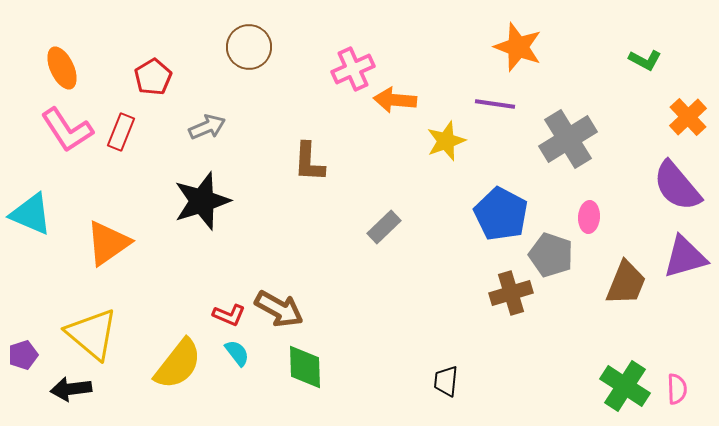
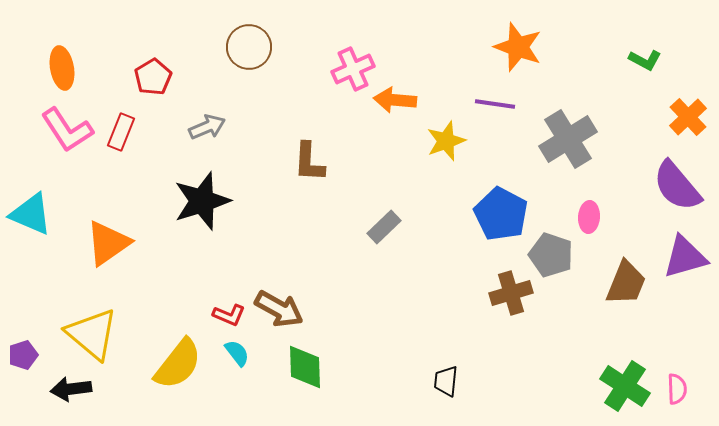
orange ellipse: rotated 15 degrees clockwise
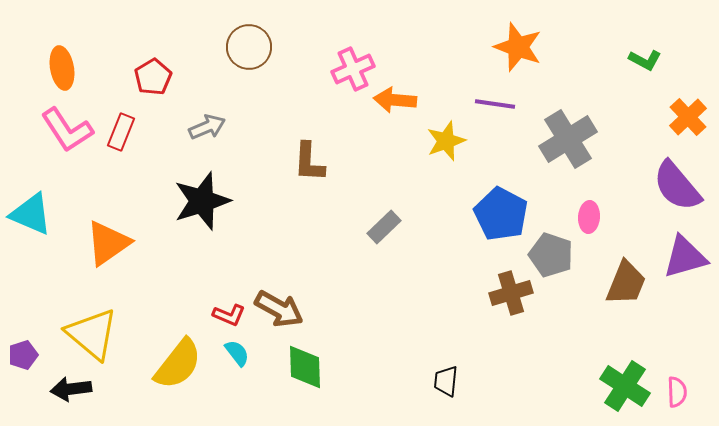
pink semicircle: moved 3 px down
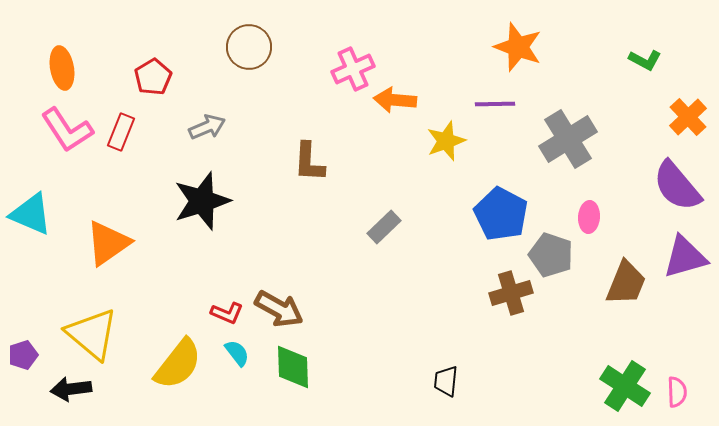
purple line: rotated 9 degrees counterclockwise
red L-shape: moved 2 px left, 2 px up
green diamond: moved 12 px left
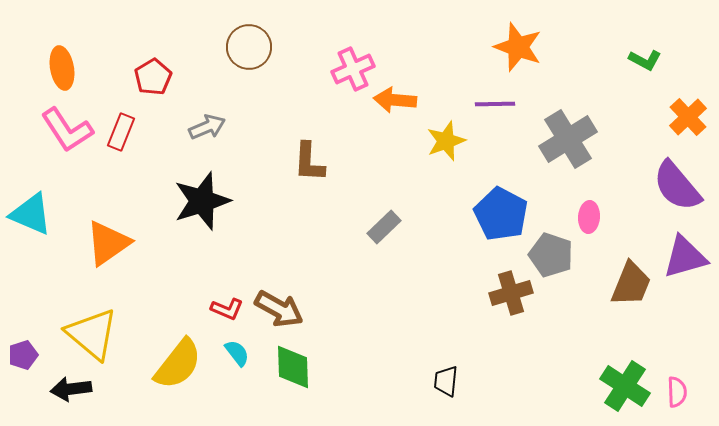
brown trapezoid: moved 5 px right, 1 px down
red L-shape: moved 4 px up
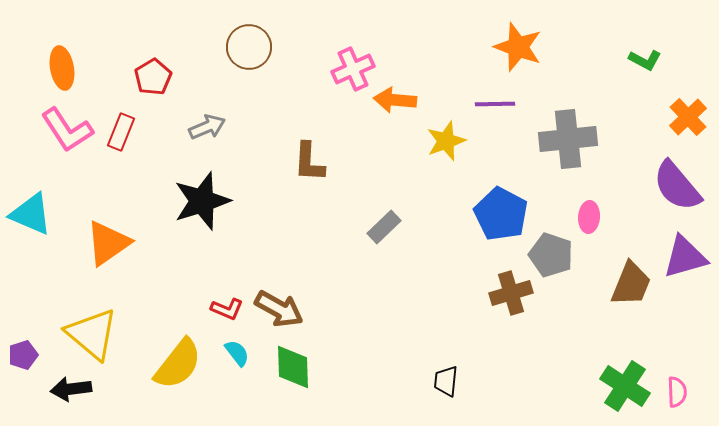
gray cross: rotated 26 degrees clockwise
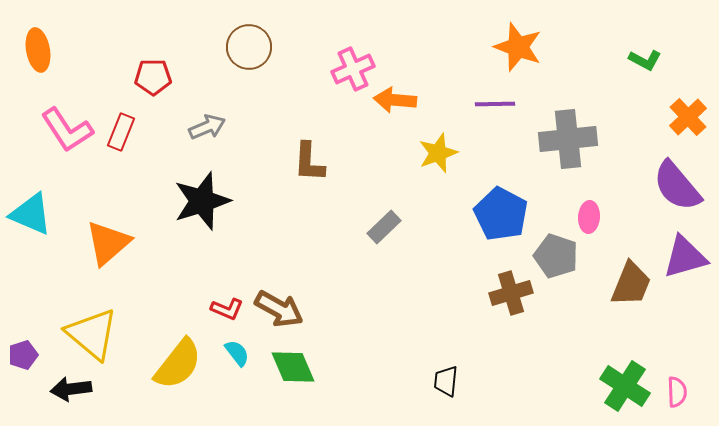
orange ellipse: moved 24 px left, 18 px up
red pentagon: rotated 30 degrees clockwise
yellow star: moved 8 px left, 12 px down
orange triangle: rotated 6 degrees counterclockwise
gray pentagon: moved 5 px right, 1 px down
green diamond: rotated 21 degrees counterclockwise
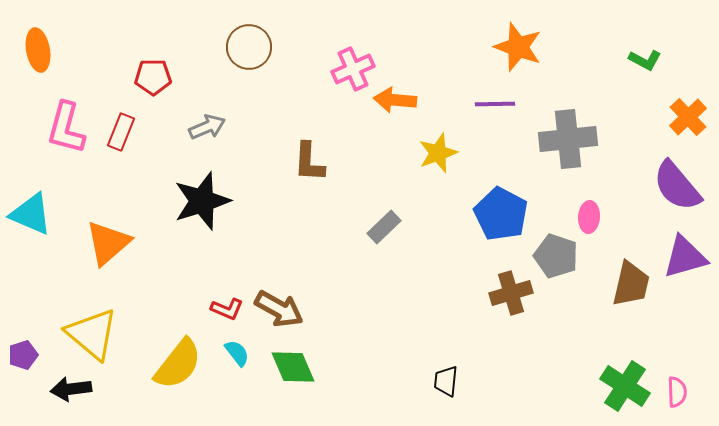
pink L-shape: moved 1 px left, 2 px up; rotated 48 degrees clockwise
brown trapezoid: rotated 9 degrees counterclockwise
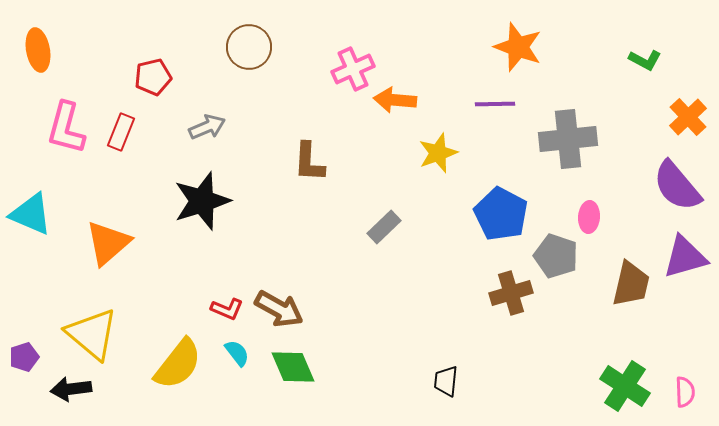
red pentagon: rotated 12 degrees counterclockwise
purple pentagon: moved 1 px right, 2 px down
pink semicircle: moved 8 px right
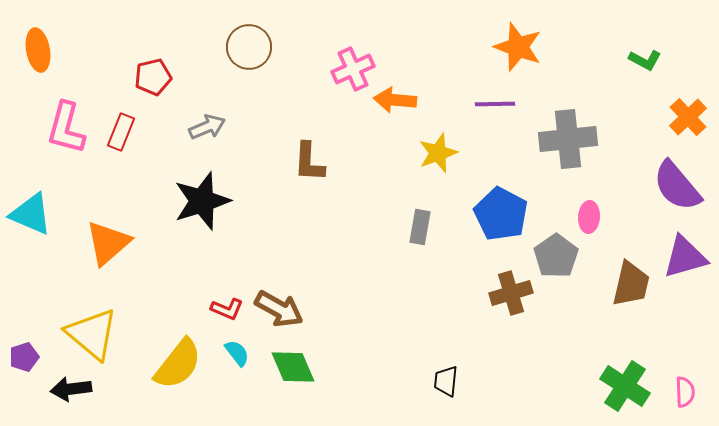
gray rectangle: moved 36 px right; rotated 36 degrees counterclockwise
gray pentagon: rotated 18 degrees clockwise
